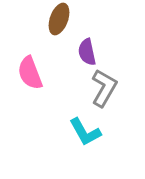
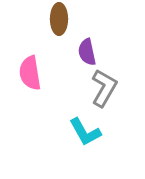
brown ellipse: rotated 20 degrees counterclockwise
pink semicircle: rotated 12 degrees clockwise
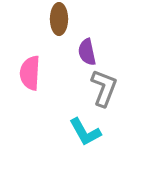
pink semicircle: rotated 12 degrees clockwise
gray L-shape: rotated 9 degrees counterclockwise
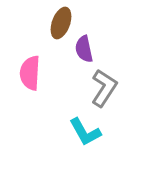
brown ellipse: moved 2 px right, 4 px down; rotated 20 degrees clockwise
purple semicircle: moved 3 px left, 3 px up
gray L-shape: rotated 12 degrees clockwise
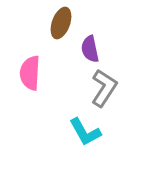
purple semicircle: moved 6 px right
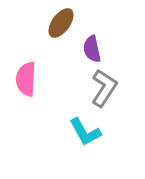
brown ellipse: rotated 16 degrees clockwise
purple semicircle: moved 2 px right
pink semicircle: moved 4 px left, 6 px down
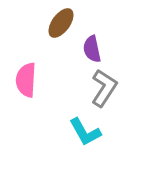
pink semicircle: moved 1 px down
